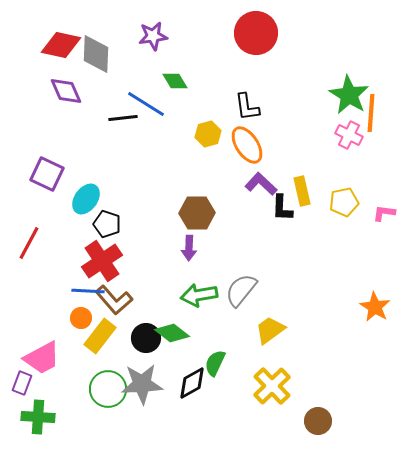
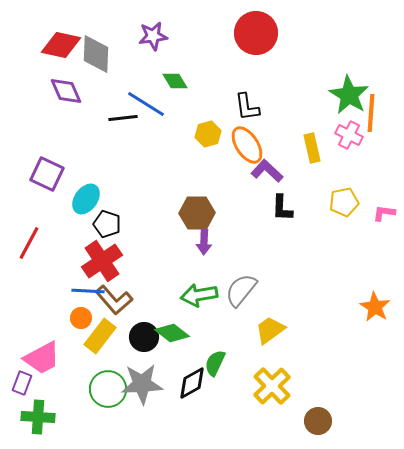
purple L-shape at (261, 184): moved 6 px right, 13 px up
yellow rectangle at (302, 191): moved 10 px right, 43 px up
purple arrow at (189, 248): moved 15 px right, 6 px up
black circle at (146, 338): moved 2 px left, 1 px up
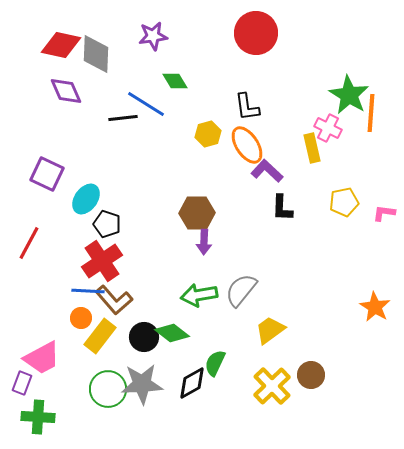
pink cross at (349, 135): moved 21 px left, 7 px up
brown circle at (318, 421): moved 7 px left, 46 px up
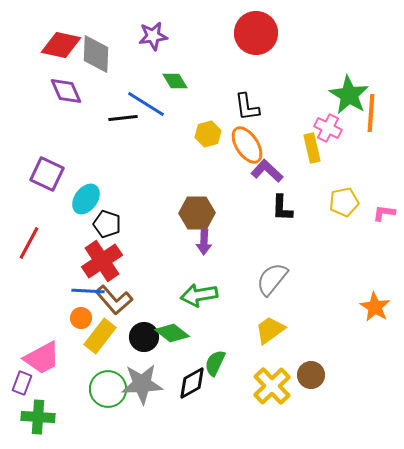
gray semicircle at (241, 290): moved 31 px right, 11 px up
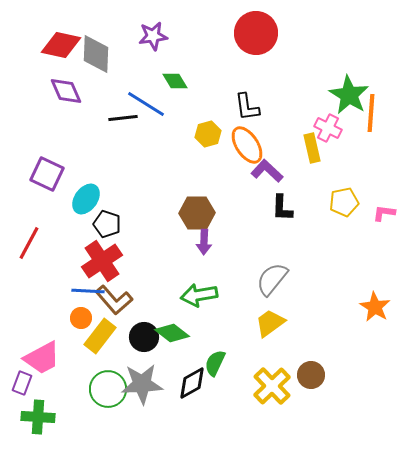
yellow trapezoid at (270, 330): moved 7 px up
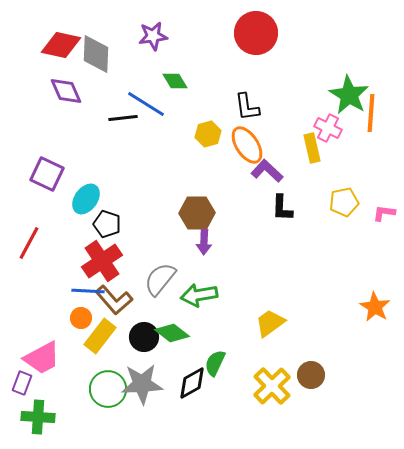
gray semicircle at (272, 279): moved 112 px left
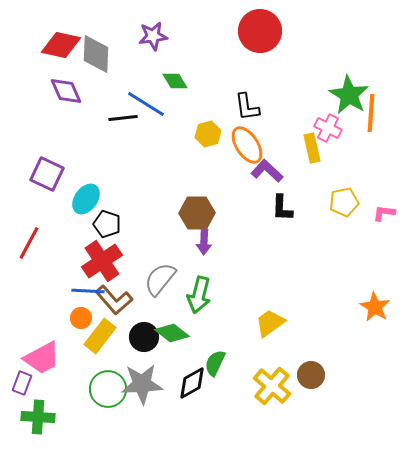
red circle at (256, 33): moved 4 px right, 2 px up
green arrow at (199, 295): rotated 66 degrees counterclockwise
yellow cross at (272, 386): rotated 6 degrees counterclockwise
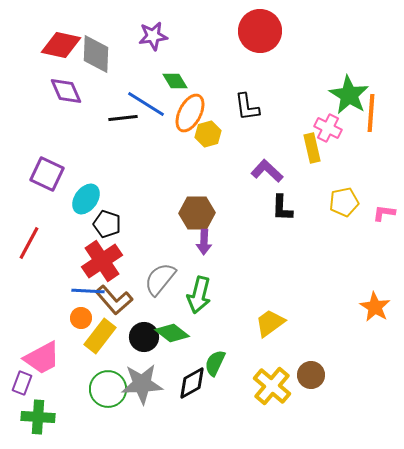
orange ellipse at (247, 145): moved 57 px left, 32 px up; rotated 60 degrees clockwise
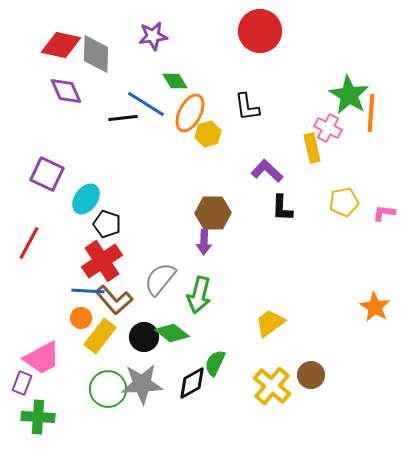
brown hexagon at (197, 213): moved 16 px right
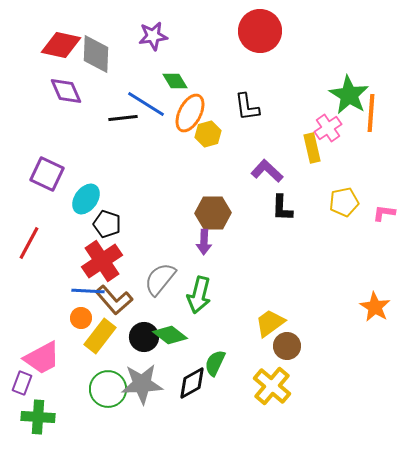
pink cross at (328, 128): rotated 28 degrees clockwise
green diamond at (172, 333): moved 2 px left, 2 px down
brown circle at (311, 375): moved 24 px left, 29 px up
